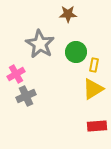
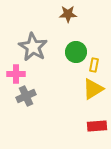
gray star: moved 7 px left, 3 px down
pink cross: rotated 30 degrees clockwise
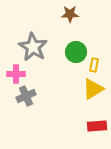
brown star: moved 2 px right
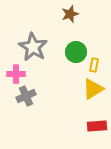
brown star: rotated 18 degrees counterclockwise
